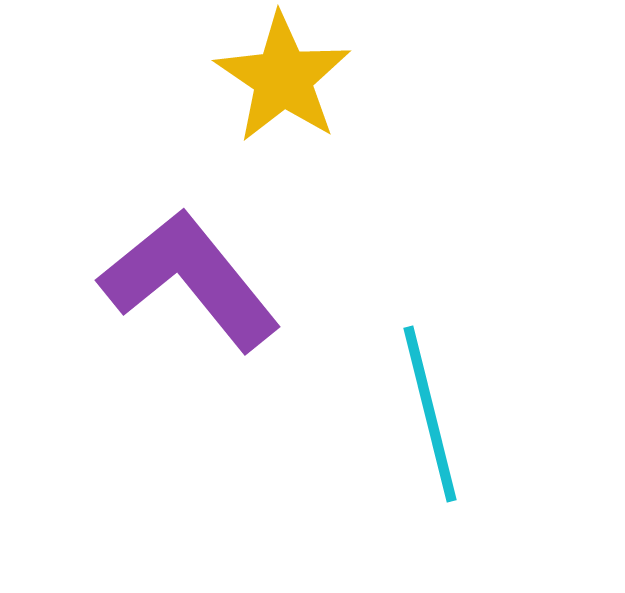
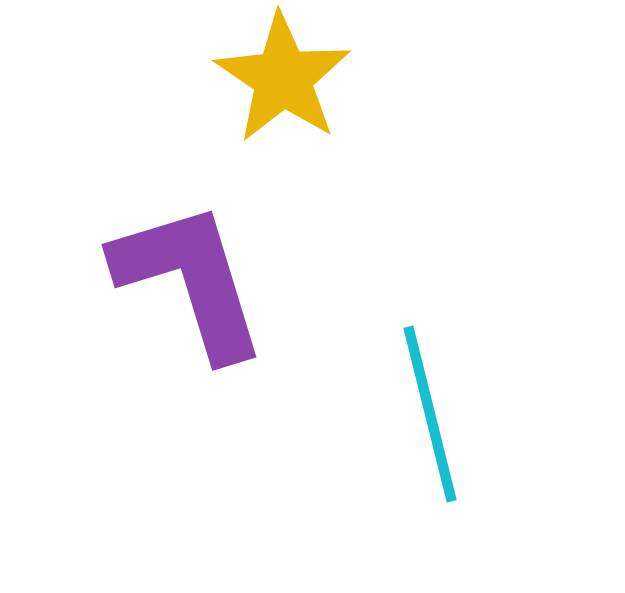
purple L-shape: rotated 22 degrees clockwise
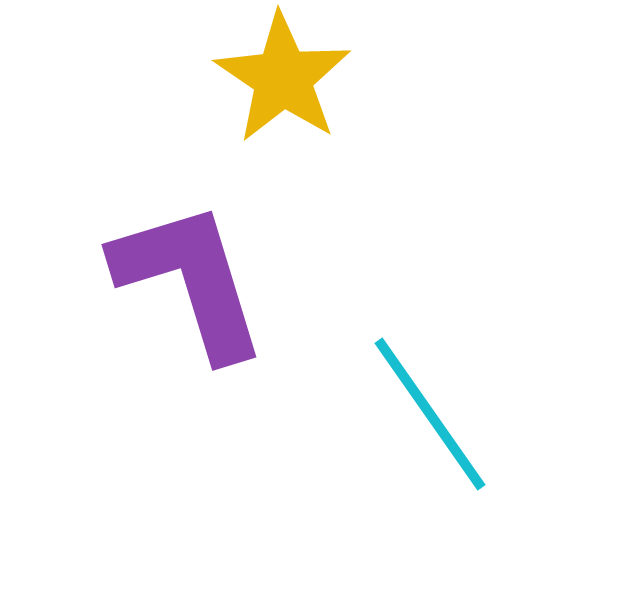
cyan line: rotated 21 degrees counterclockwise
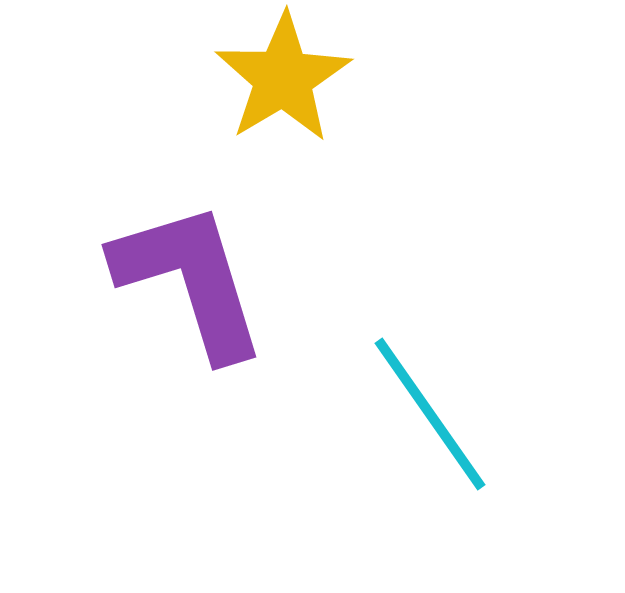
yellow star: rotated 7 degrees clockwise
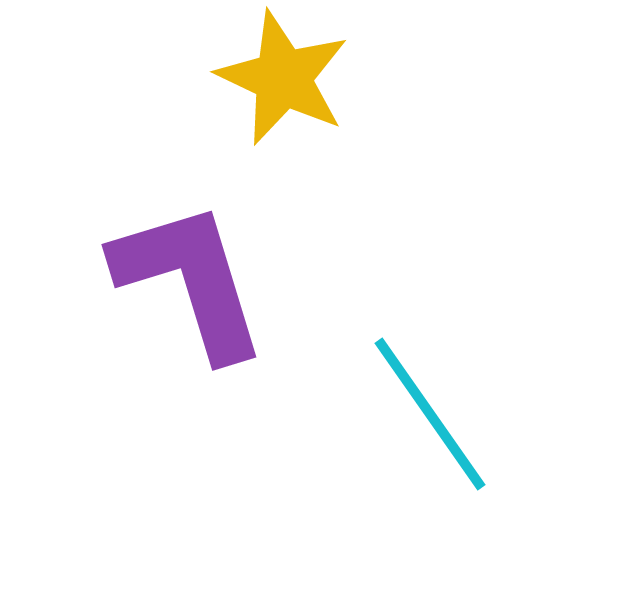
yellow star: rotated 16 degrees counterclockwise
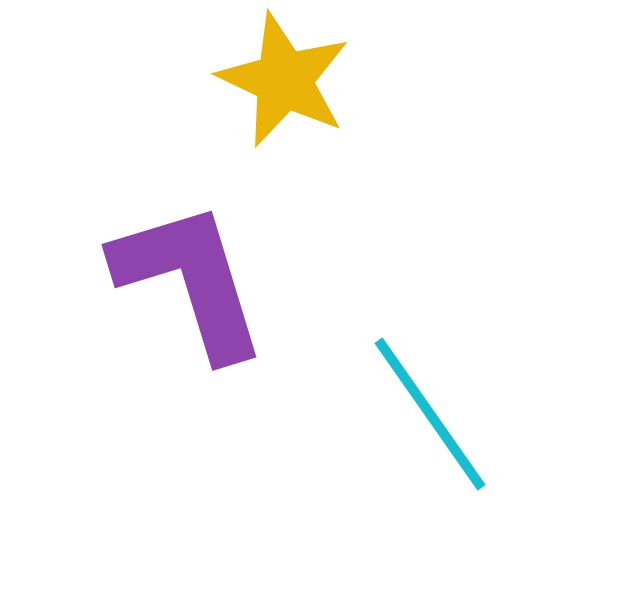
yellow star: moved 1 px right, 2 px down
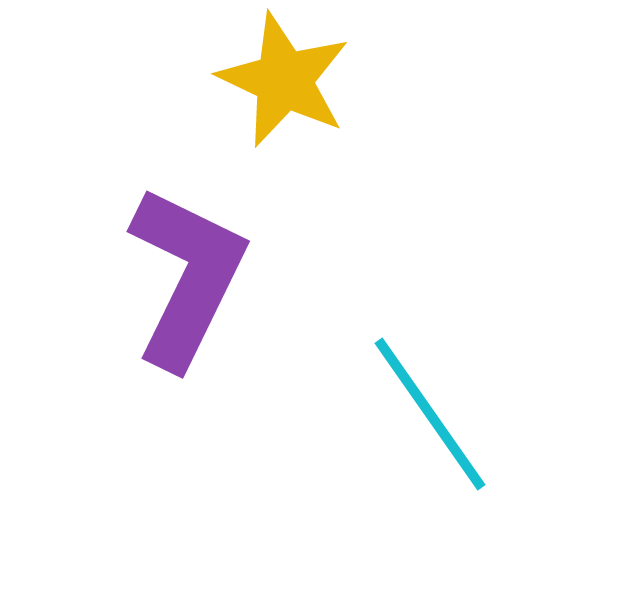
purple L-shape: moved 3 px left, 3 px up; rotated 43 degrees clockwise
